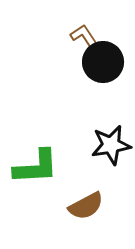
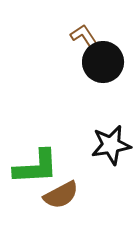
brown semicircle: moved 25 px left, 11 px up
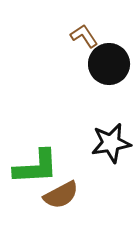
black circle: moved 6 px right, 2 px down
black star: moved 2 px up
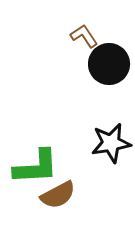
brown semicircle: moved 3 px left
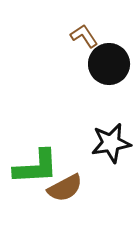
brown semicircle: moved 7 px right, 7 px up
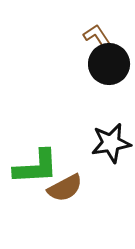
brown L-shape: moved 13 px right
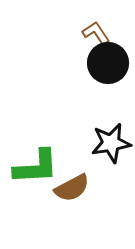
brown L-shape: moved 1 px left, 3 px up
black circle: moved 1 px left, 1 px up
brown semicircle: moved 7 px right
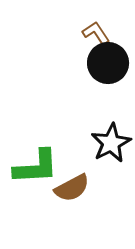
black star: rotated 18 degrees counterclockwise
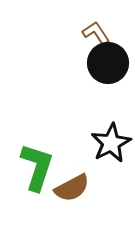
green L-shape: moved 1 px right; rotated 69 degrees counterclockwise
